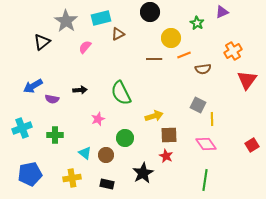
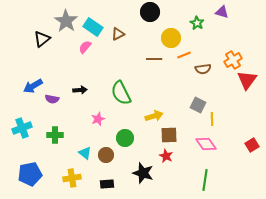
purple triangle: rotated 40 degrees clockwise
cyan rectangle: moved 8 px left, 9 px down; rotated 48 degrees clockwise
black triangle: moved 3 px up
orange cross: moved 9 px down
black star: rotated 25 degrees counterclockwise
black rectangle: rotated 16 degrees counterclockwise
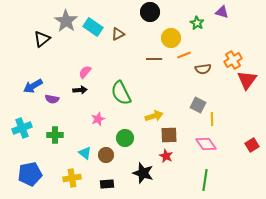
pink semicircle: moved 25 px down
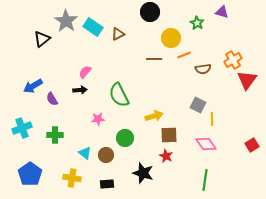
green semicircle: moved 2 px left, 2 px down
purple semicircle: rotated 48 degrees clockwise
pink star: rotated 16 degrees clockwise
blue pentagon: rotated 25 degrees counterclockwise
yellow cross: rotated 18 degrees clockwise
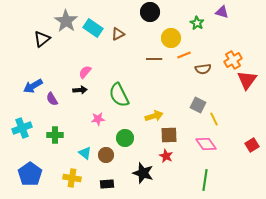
cyan rectangle: moved 1 px down
yellow line: moved 2 px right; rotated 24 degrees counterclockwise
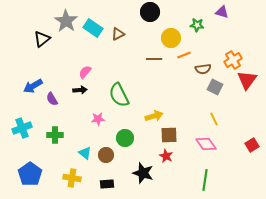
green star: moved 2 px down; rotated 24 degrees counterclockwise
gray square: moved 17 px right, 18 px up
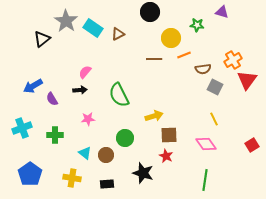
pink star: moved 10 px left
